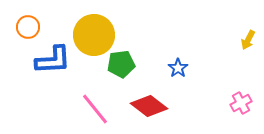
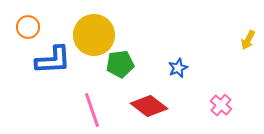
green pentagon: moved 1 px left
blue star: rotated 12 degrees clockwise
pink cross: moved 20 px left, 2 px down; rotated 20 degrees counterclockwise
pink line: moved 3 px left, 1 px down; rotated 20 degrees clockwise
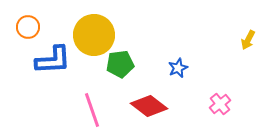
pink cross: moved 1 px left, 1 px up; rotated 10 degrees clockwise
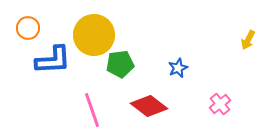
orange circle: moved 1 px down
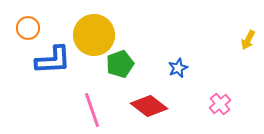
green pentagon: rotated 12 degrees counterclockwise
